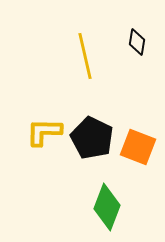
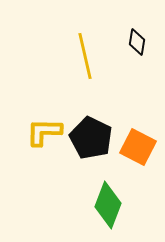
black pentagon: moved 1 px left
orange square: rotated 6 degrees clockwise
green diamond: moved 1 px right, 2 px up
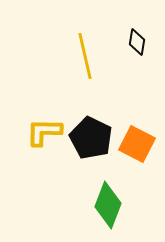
orange square: moved 1 px left, 3 px up
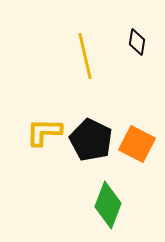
black pentagon: moved 2 px down
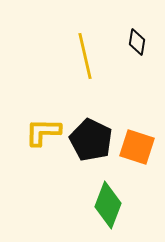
yellow L-shape: moved 1 px left
orange square: moved 3 px down; rotated 9 degrees counterclockwise
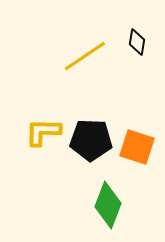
yellow line: rotated 69 degrees clockwise
black pentagon: rotated 24 degrees counterclockwise
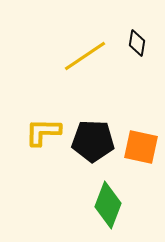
black diamond: moved 1 px down
black pentagon: moved 2 px right, 1 px down
orange square: moved 4 px right; rotated 6 degrees counterclockwise
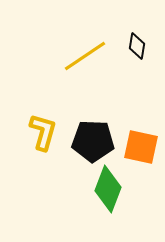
black diamond: moved 3 px down
yellow L-shape: rotated 105 degrees clockwise
green diamond: moved 16 px up
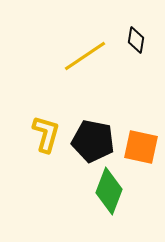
black diamond: moved 1 px left, 6 px up
yellow L-shape: moved 3 px right, 2 px down
black pentagon: rotated 9 degrees clockwise
green diamond: moved 1 px right, 2 px down
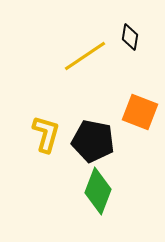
black diamond: moved 6 px left, 3 px up
orange square: moved 1 px left, 35 px up; rotated 9 degrees clockwise
green diamond: moved 11 px left
